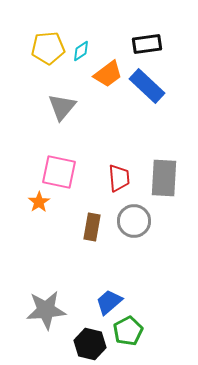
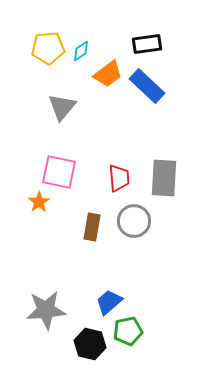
green pentagon: rotated 16 degrees clockwise
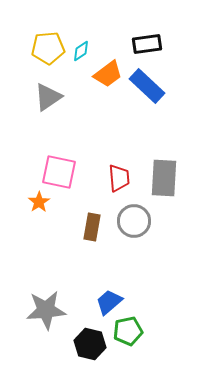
gray triangle: moved 14 px left, 10 px up; rotated 16 degrees clockwise
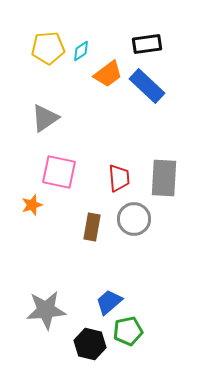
gray triangle: moved 3 px left, 21 px down
orange star: moved 7 px left, 3 px down; rotated 15 degrees clockwise
gray circle: moved 2 px up
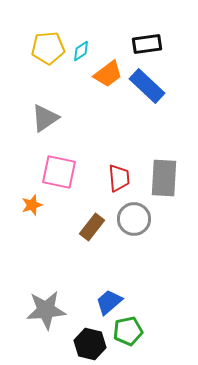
brown rectangle: rotated 28 degrees clockwise
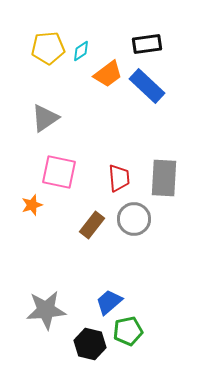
brown rectangle: moved 2 px up
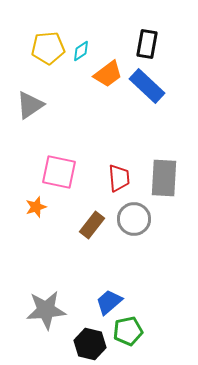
black rectangle: rotated 72 degrees counterclockwise
gray triangle: moved 15 px left, 13 px up
orange star: moved 4 px right, 2 px down
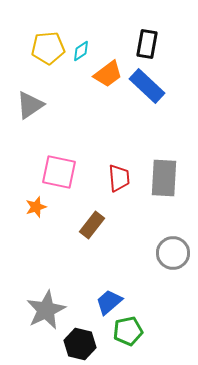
gray circle: moved 39 px right, 34 px down
gray star: rotated 21 degrees counterclockwise
black hexagon: moved 10 px left
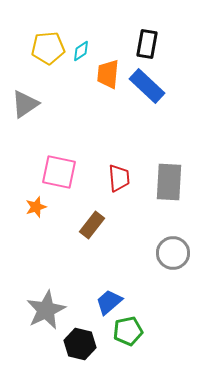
orange trapezoid: rotated 132 degrees clockwise
gray triangle: moved 5 px left, 1 px up
gray rectangle: moved 5 px right, 4 px down
